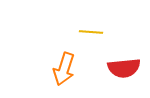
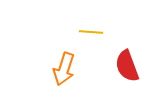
red semicircle: moved 3 px right, 2 px up; rotated 76 degrees clockwise
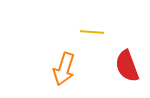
yellow line: moved 1 px right
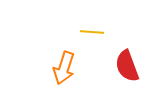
orange arrow: moved 1 px up
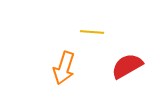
red semicircle: rotated 80 degrees clockwise
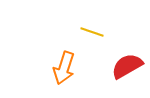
yellow line: rotated 15 degrees clockwise
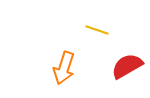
yellow line: moved 5 px right, 2 px up
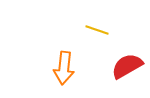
orange arrow: rotated 12 degrees counterclockwise
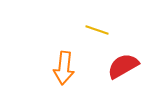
red semicircle: moved 4 px left
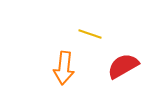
yellow line: moved 7 px left, 4 px down
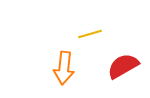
yellow line: rotated 35 degrees counterclockwise
